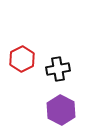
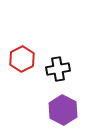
purple hexagon: moved 2 px right
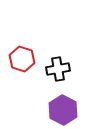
red hexagon: rotated 15 degrees counterclockwise
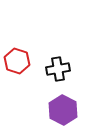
red hexagon: moved 5 px left, 2 px down
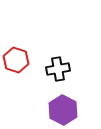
red hexagon: moved 1 px left, 1 px up
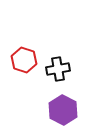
red hexagon: moved 8 px right
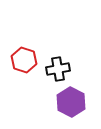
purple hexagon: moved 8 px right, 8 px up
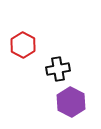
red hexagon: moved 1 px left, 15 px up; rotated 10 degrees clockwise
